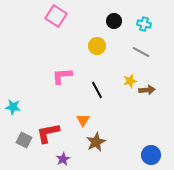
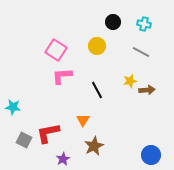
pink square: moved 34 px down
black circle: moved 1 px left, 1 px down
brown star: moved 2 px left, 4 px down
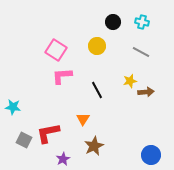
cyan cross: moved 2 px left, 2 px up
brown arrow: moved 1 px left, 2 px down
orange triangle: moved 1 px up
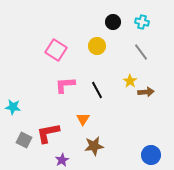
gray line: rotated 24 degrees clockwise
pink L-shape: moved 3 px right, 9 px down
yellow star: rotated 24 degrees counterclockwise
brown star: rotated 18 degrees clockwise
purple star: moved 1 px left, 1 px down
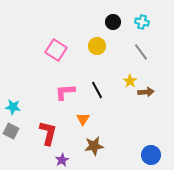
pink L-shape: moved 7 px down
red L-shape: rotated 115 degrees clockwise
gray square: moved 13 px left, 9 px up
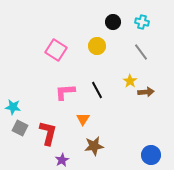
gray square: moved 9 px right, 3 px up
